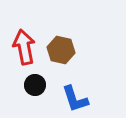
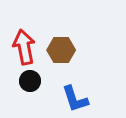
brown hexagon: rotated 12 degrees counterclockwise
black circle: moved 5 px left, 4 px up
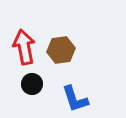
brown hexagon: rotated 8 degrees counterclockwise
black circle: moved 2 px right, 3 px down
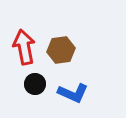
black circle: moved 3 px right
blue L-shape: moved 2 px left, 6 px up; rotated 48 degrees counterclockwise
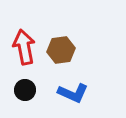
black circle: moved 10 px left, 6 px down
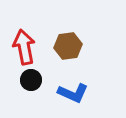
brown hexagon: moved 7 px right, 4 px up
black circle: moved 6 px right, 10 px up
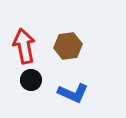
red arrow: moved 1 px up
